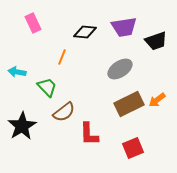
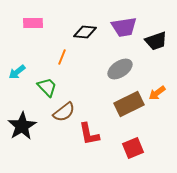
pink rectangle: rotated 66 degrees counterclockwise
cyan arrow: rotated 48 degrees counterclockwise
orange arrow: moved 7 px up
red L-shape: rotated 10 degrees counterclockwise
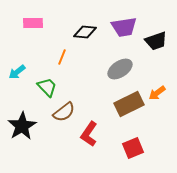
red L-shape: rotated 45 degrees clockwise
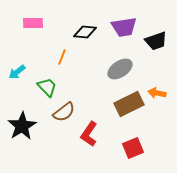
orange arrow: rotated 48 degrees clockwise
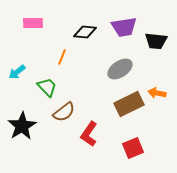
black trapezoid: rotated 25 degrees clockwise
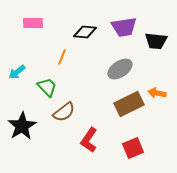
red L-shape: moved 6 px down
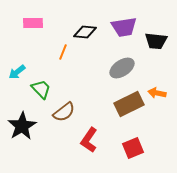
orange line: moved 1 px right, 5 px up
gray ellipse: moved 2 px right, 1 px up
green trapezoid: moved 6 px left, 2 px down
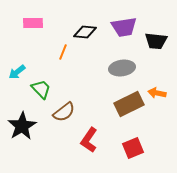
gray ellipse: rotated 25 degrees clockwise
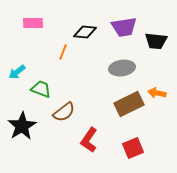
green trapezoid: rotated 25 degrees counterclockwise
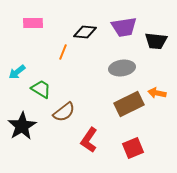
green trapezoid: rotated 10 degrees clockwise
